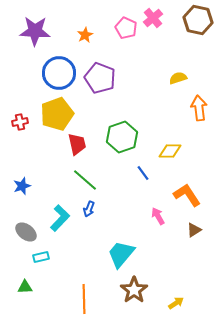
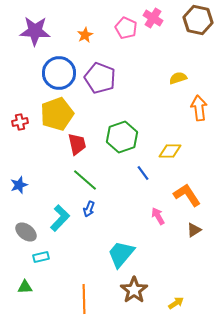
pink cross: rotated 18 degrees counterclockwise
blue star: moved 3 px left, 1 px up
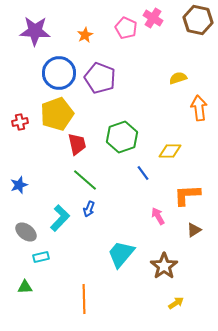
orange L-shape: rotated 60 degrees counterclockwise
brown star: moved 30 px right, 24 px up
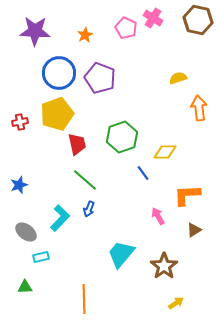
yellow diamond: moved 5 px left, 1 px down
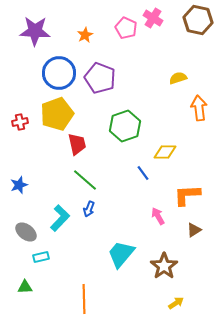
green hexagon: moved 3 px right, 11 px up
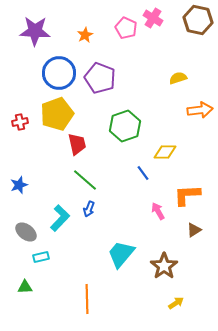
orange arrow: moved 1 px right, 2 px down; rotated 90 degrees clockwise
pink arrow: moved 5 px up
orange line: moved 3 px right
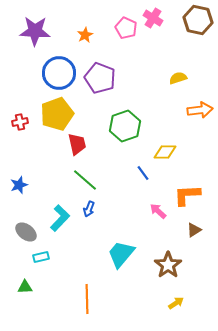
pink arrow: rotated 18 degrees counterclockwise
brown star: moved 4 px right, 1 px up
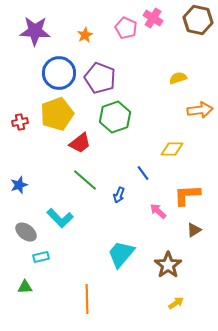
green hexagon: moved 10 px left, 9 px up
red trapezoid: moved 3 px right, 1 px up; rotated 65 degrees clockwise
yellow diamond: moved 7 px right, 3 px up
blue arrow: moved 30 px right, 14 px up
cyan L-shape: rotated 92 degrees clockwise
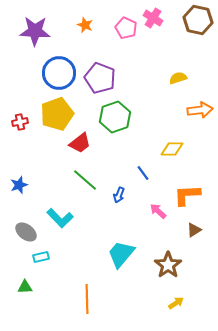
orange star: moved 10 px up; rotated 21 degrees counterclockwise
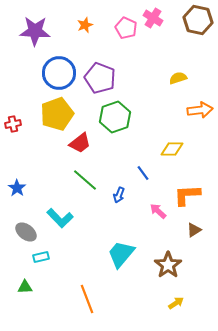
orange star: rotated 28 degrees clockwise
red cross: moved 7 px left, 2 px down
blue star: moved 2 px left, 3 px down; rotated 18 degrees counterclockwise
orange line: rotated 20 degrees counterclockwise
